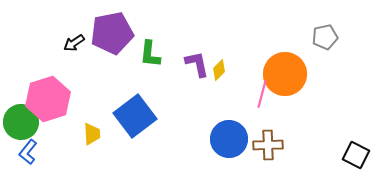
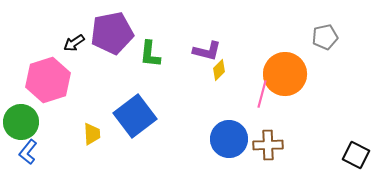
purple L-shape: moved 10 px right, 13 px up; rotated 116 degrees clockwise
pink hexagon: moved 19 px up
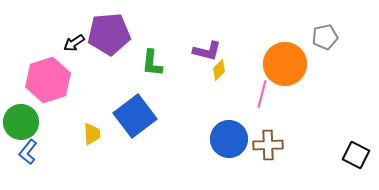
purple pentagon: moved 3 px left, 1 px down; rotated 6 degrees clockwise
green L-shape: moved 2 px right, 9 px down
orange circle: moved 10 px up
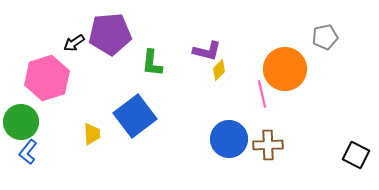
purple pentagon: moved 1 px right
orange circle: moved 5 px down
pink hexagon: moved 1 px left, 2 px up
pink line: rotated 28 degrees counterclockwise
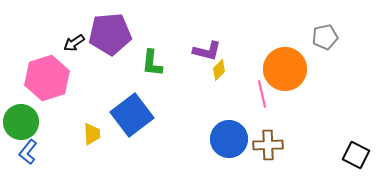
blue square: moved 3 px left, 1 px up
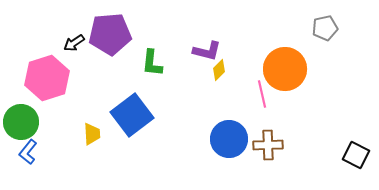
gray pentagon: moved 9 px up
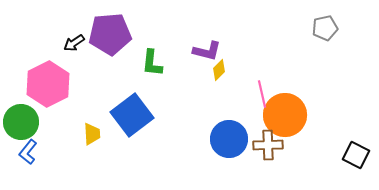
orange circle: moved 46 px down
pink hexagon: moved 1 px right, 6 px down; rotated 9 degrees counterclockwise
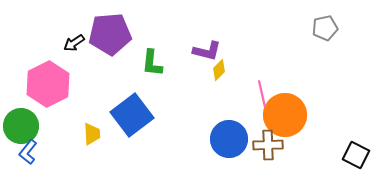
green circle: moved 4 px down
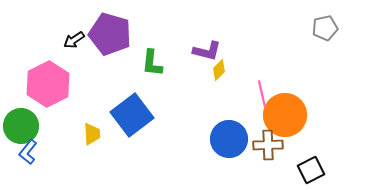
purple pentagon: rotated 21 degrees clockwise
black arrow: moved 3 px up
black square: moved 45 px left, 15 px down; rotated 36 degrees clockwise
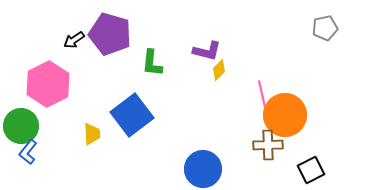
blue circle: moved 26 px left, 30 px down
